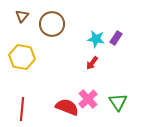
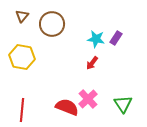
green triangle: moved 5 px right, 2 px down
red line: moved 1 px down
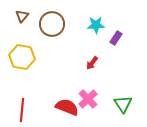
cyan star: moved 14 px up; rotated 12 degrees counterclockwise
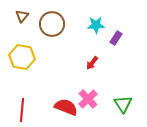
red semicircle: moved 1 px left
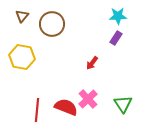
cyan star: moved 22 px right, 9 px up
red line: moved 15 px right
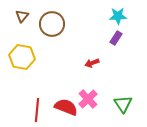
red arrow: rotated 32 degrees clockwise
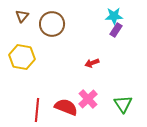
cyan star: moved 4 px left
purple rectangle: moved 8 px up
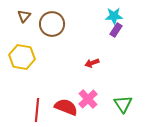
brown triangle: moved 2 px right
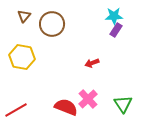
red line: moved 21 px left; rotated 55 degrees clockwise
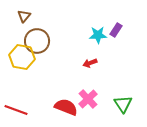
cyan star: moved 16 px left, 19 px down
brown circle: moved 15 px left, 17 px down
red arrow: moved 2 px left
red line: rotated 50 degrees clockwise
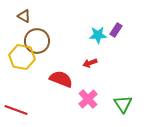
brown triangle: rotated 40 degrees counterclockwise
red semicircle: moved 5 px left, 28 px up
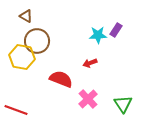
brown triangle: moved 2 px right
